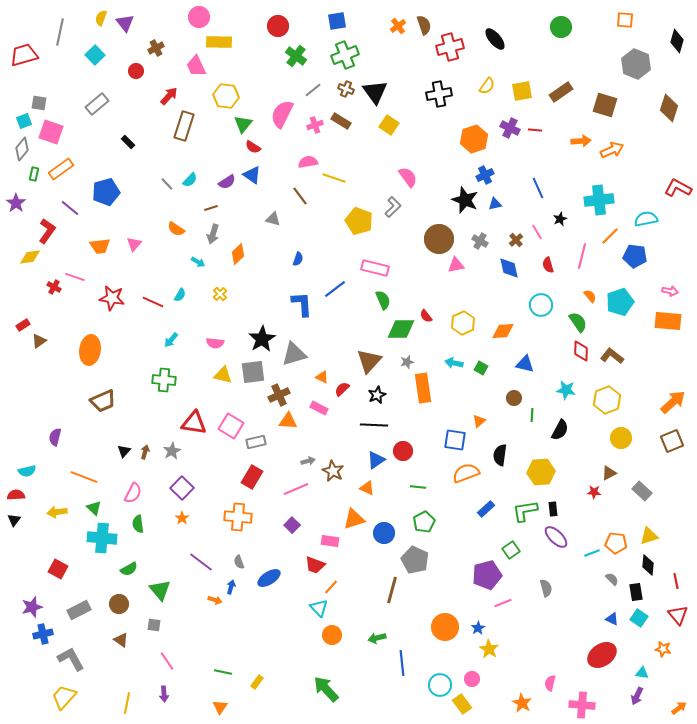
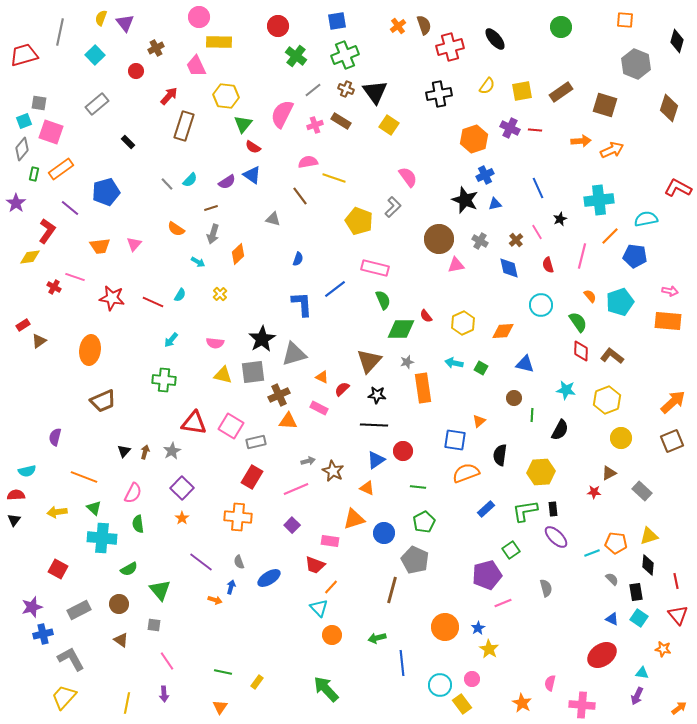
black star at (377, 395): rotated 30 degrees clockwise
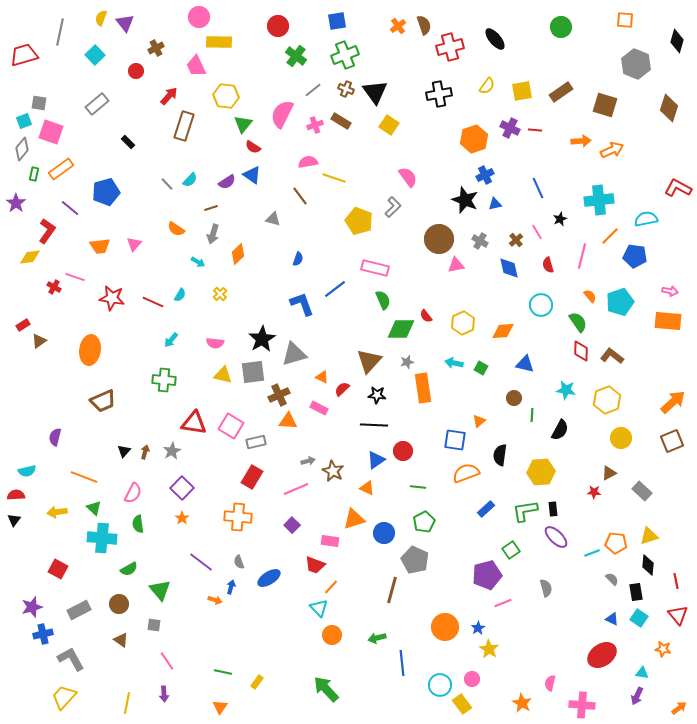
blue L-shape at (302, 304): rotated 16 degrees counterclockwise
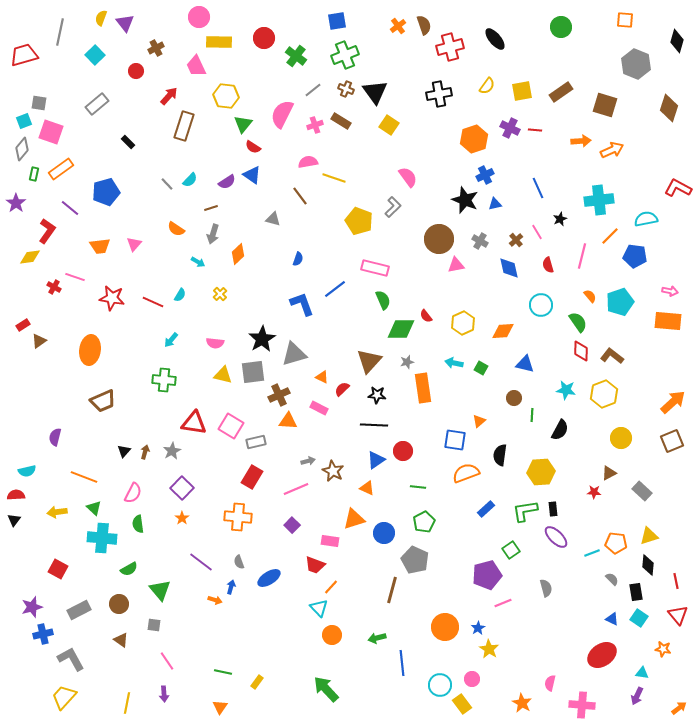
red circle at (278, 26): moved 14 px left, 12 px down
yellow hexagon at (607, 400): moved 3 px left, 6 px up
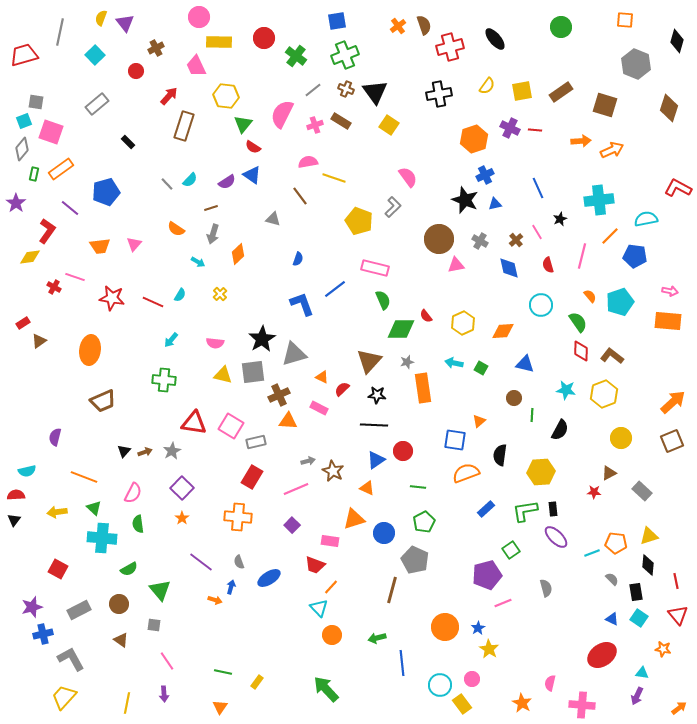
gray square at (39, 103): moved 3 px left, 1 px up
red rectangle at (23, 325): moved 2 px up
brown arrow at (145, 452): rotated 56 degrees clockwise
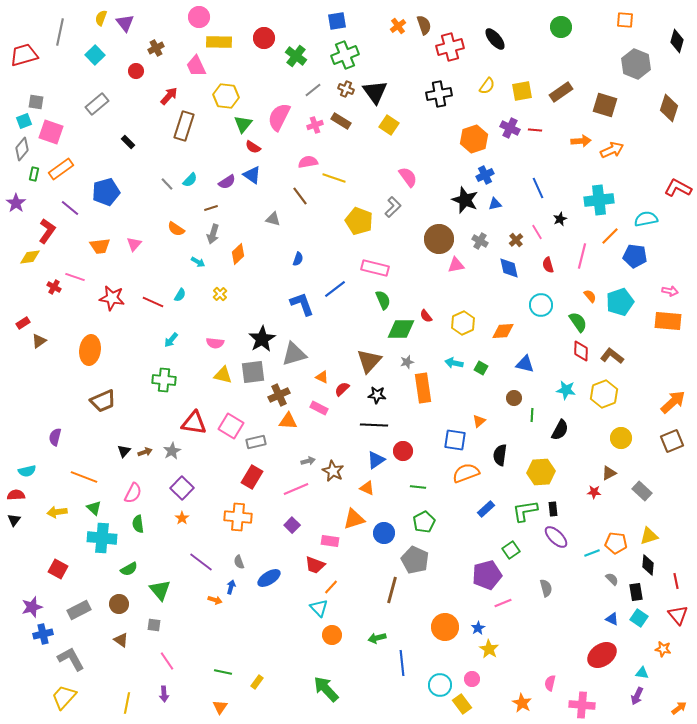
pink semicircle at (282, 114): moved 3 px left, 3 px down
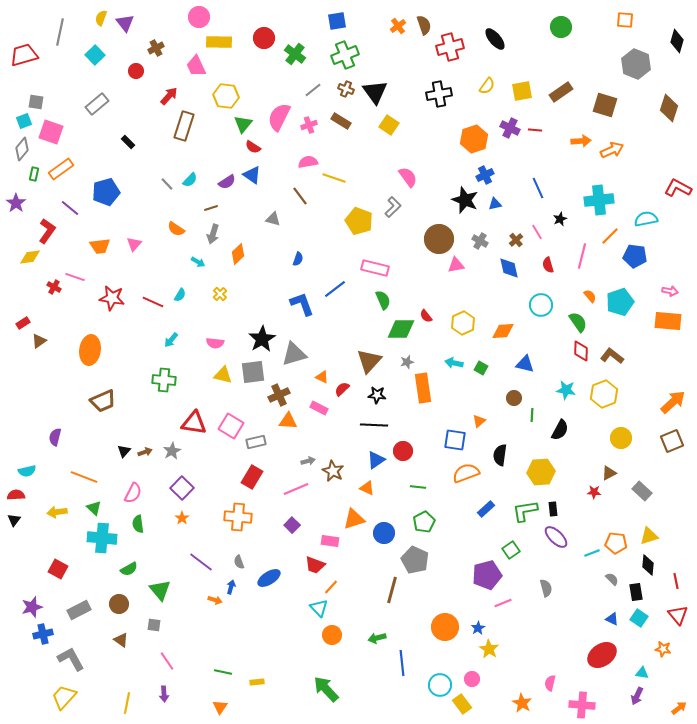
green cross at (296, 56): moved 1 px left, 2 px up
pink cross at (315, 125): moved 6 px left
yellow rectangle at (257, 682): rotated 48 degrees clockwise
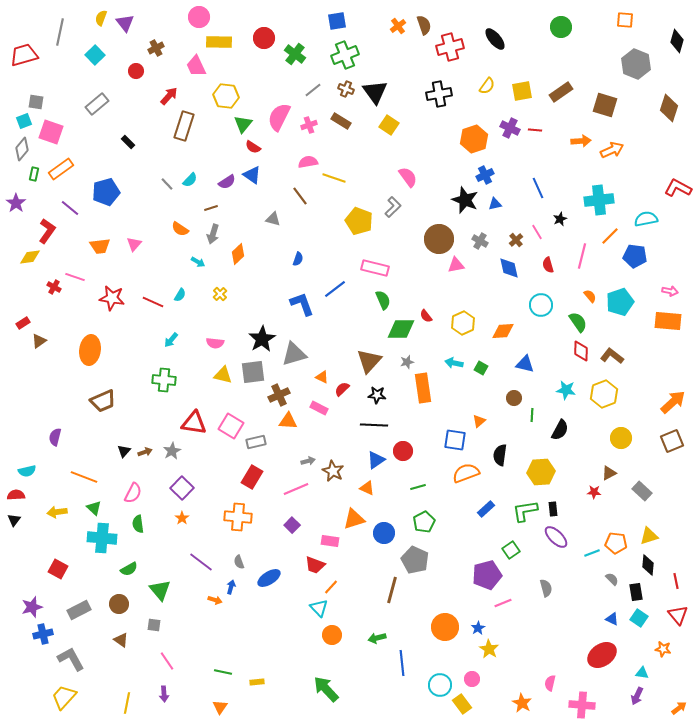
orange semicircle at (176, 229): moved 4 px right
green line at (418, 487): rotated 21 degrees counterclockwise
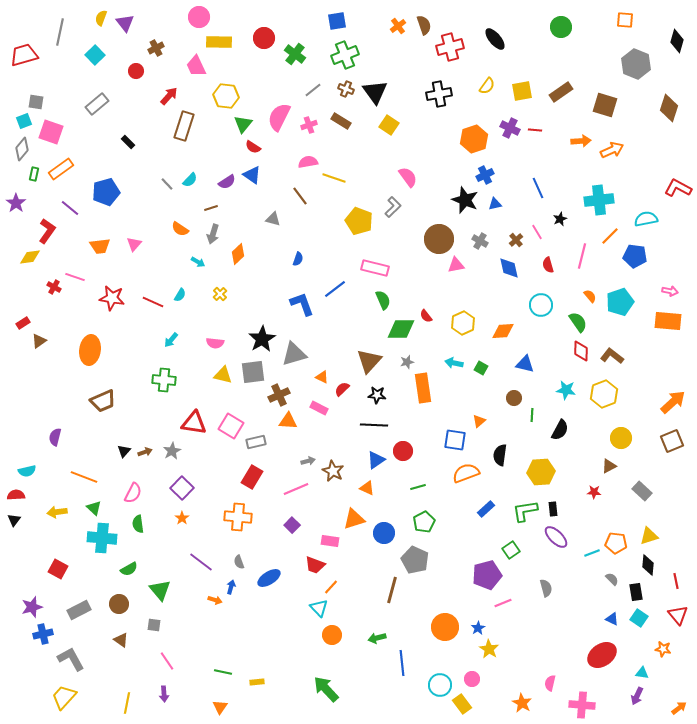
brown triangle at (609, 473): moved 7 px up
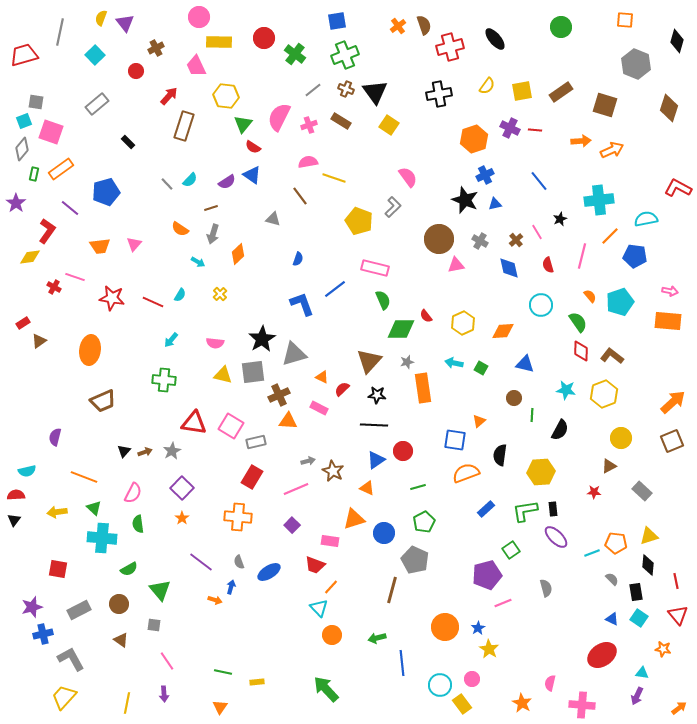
blue line at (538, 188): moved 1 px right, 7 px up; rotated 15 degrees counterclockwise
red square at (58, 569): rotated 18 degrees counterclockwise
blue ellipse at (269, 578): moved 6 px up
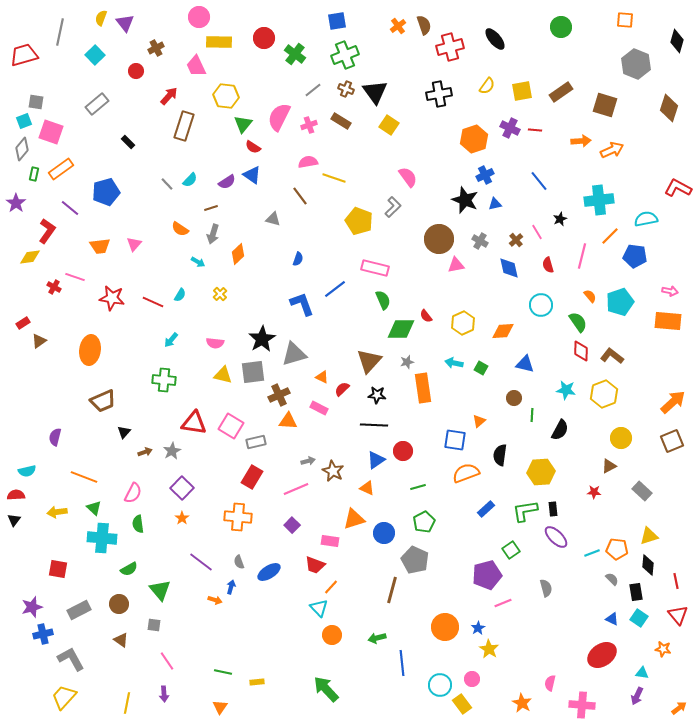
black triangle at (124, 451): moved 19 px up
orange pentagon at (616, 543): moved 1 px right, 6 px down
